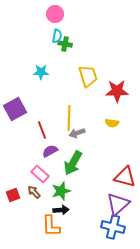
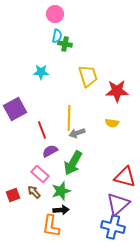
orange L-shape: rotated 10 degrees clockwise
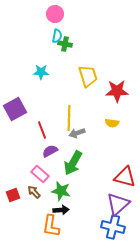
green star: rotated 30 degrees clockwise
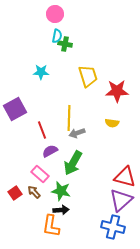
red square: moved 2 px right, 2 px up; rotated 16 degrees counterclockwise
purple triangle: moved 3 px right, 4 px up
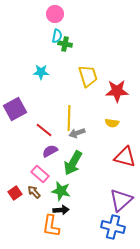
red line: moved 2 px right; rotated 30 degrees counterclockwise
red triangle: moved 20 px up
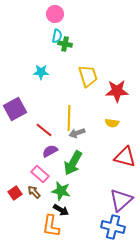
black arrow: rotated 35 degrees clockwise
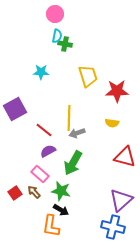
purple semicircle: moved 2 px left
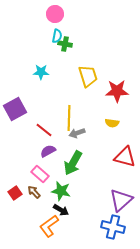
orange L-shape: moved 2 px left; rotated 45 degrees clockwise
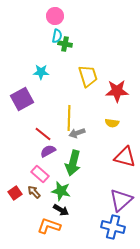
pink circle: moved 2 px down
purple square: moved 7 px right, 10 px up
red line: moved 1 px left, 4 px down
green arrow: rotated 15 degrees counterclockwise
orange L-shape: rotated 55 degrees clockwise
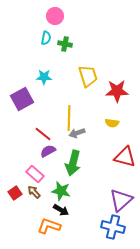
cyan semicircle: moved 11 px left, 2 px down
cyan star: moved 3 px right, 5 px down
pink rectangle: moved 5 px left
